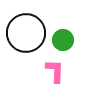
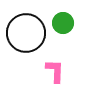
green circle: moved 17 px up
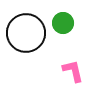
pink L-shape: moved 18 px right; rotated 15 degrees counterclockwise
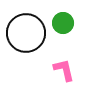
pink L-shape: moved 9 px left, 1 px up
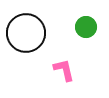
green circle: moved 23 px right, 4 px down
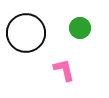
green circle: moved 6 px left, 1 px down
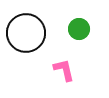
green circle: moved 1 px left, 1 px down
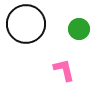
black circle: moved 9 px up
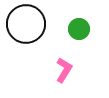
pink L-shape: rotated 45 degrees clockwise
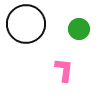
pink L-shape: rotated 25 degrees counterclockwise
